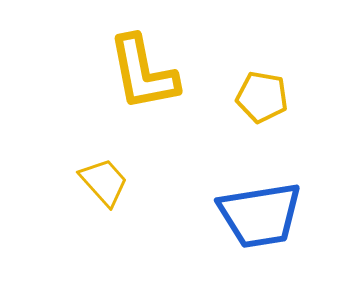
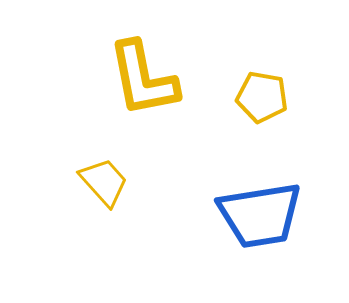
yellow L-shape: moved 6 px down
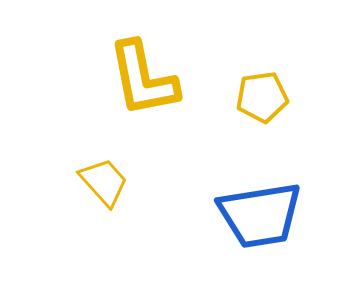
yellow pentagon: rotated 18 degrees counterclockwise
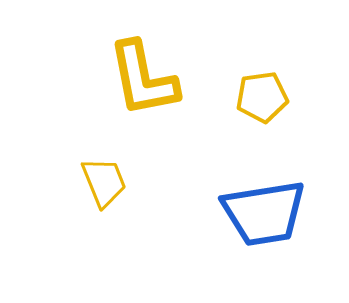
yellow trapezoid: rotated 20 degrees clockwise
blue trapezoid: moved 4 px right, 2 px up
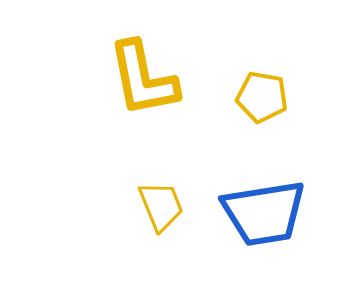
yellow pentagon: rotated 18 degrees clockwise
yellow trapezoid: moved 57 px right, 24 px down
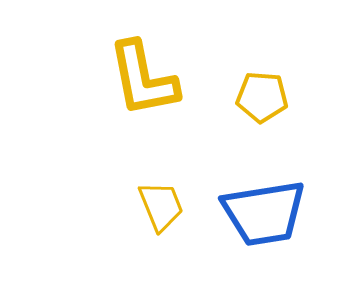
yellow pentagon: rotated 6 degrees counterclockwise
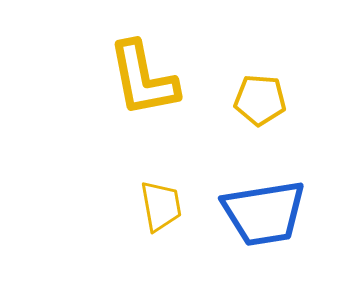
yellow pentagon: moved 2 px left, 3 px down
yellow trapezoid: rotated 12 degrees clockwise
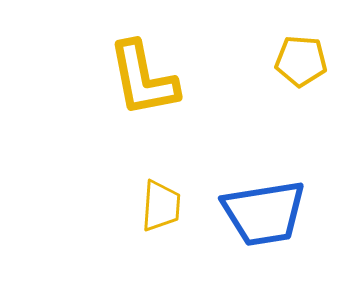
yellow pentagon: moved 41 px right, 39 px up
yellow trapezoid: rotated 14 degrees clockwise
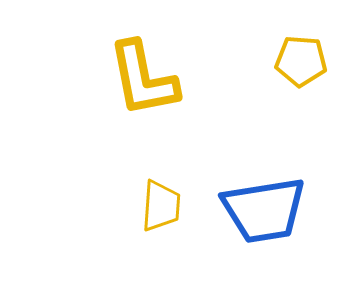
blue trapezoid: moved 3 px up
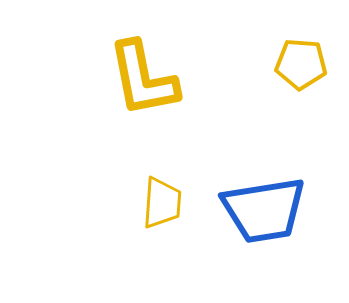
yellow pentagon: moved 3 px down
yellow trapezoid: moved 1 px right, 3 px up
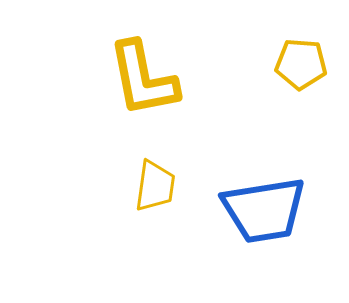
yellow trapezoid: moved 7 px left, 17 px up; rotated 4 degrees clockwise
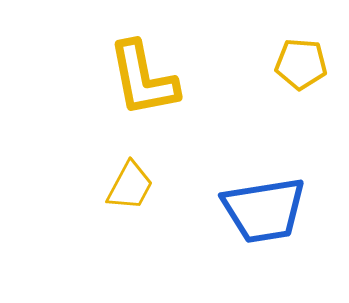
yellow trapezoid: moved 25 px left; rotated 20 degrees clockwise
